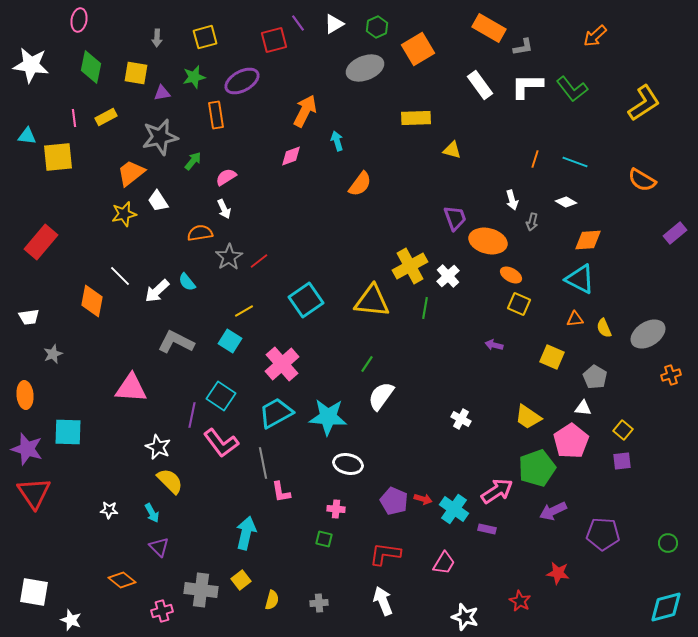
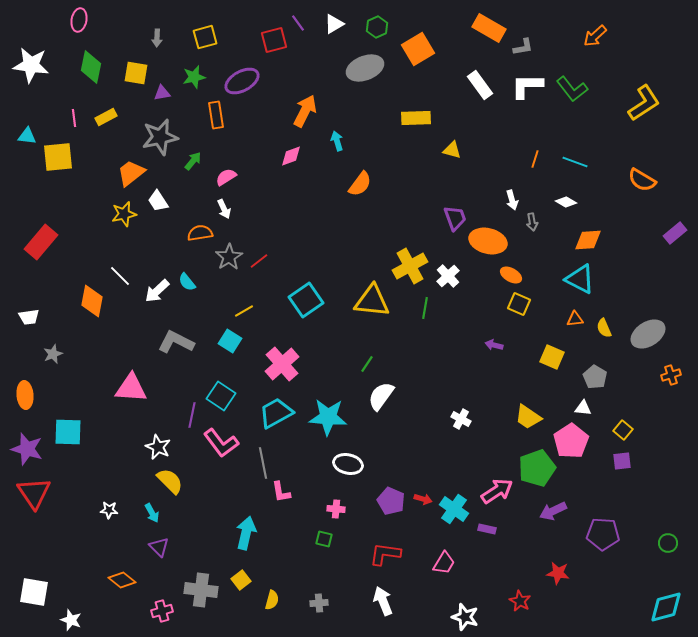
gray arrow at (532, 222): rotated 24 degrees counterclockwise
purple pentagon at (394, 501): moved 3 px left
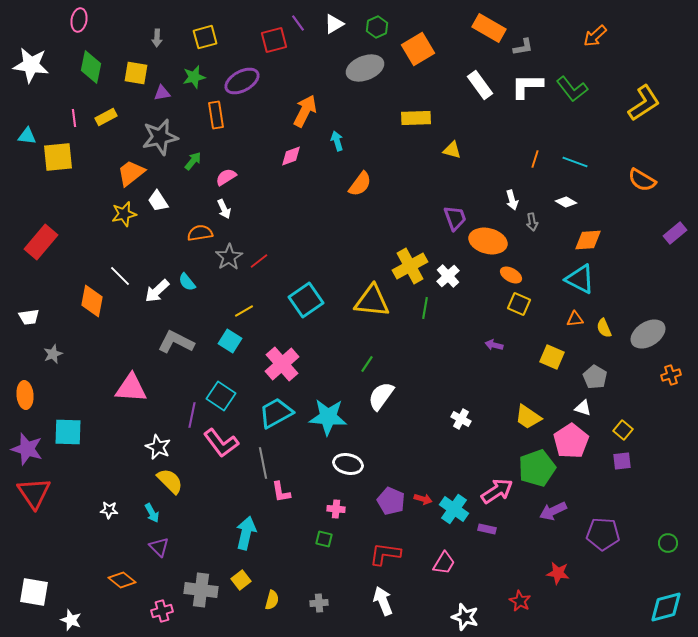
white triangle at (583, 408): rotated 12 degrees clockwise
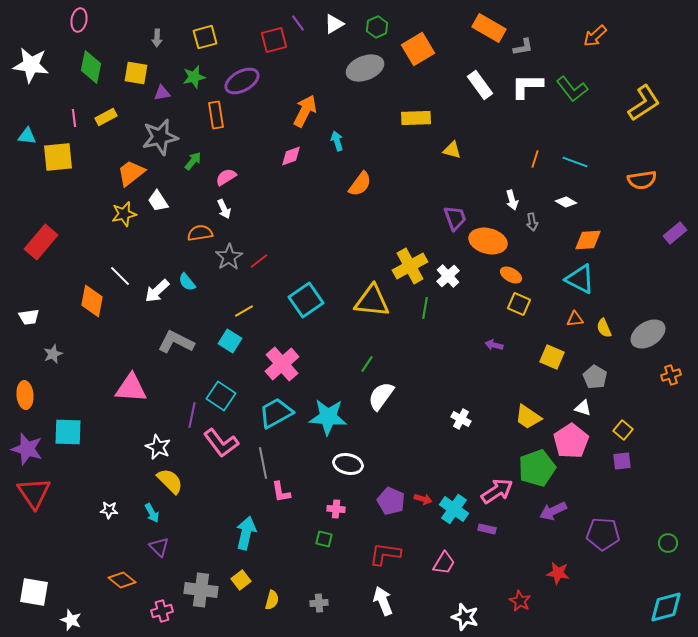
orange semicircle at (642, 180): rotated 40 degrees counterclockwise
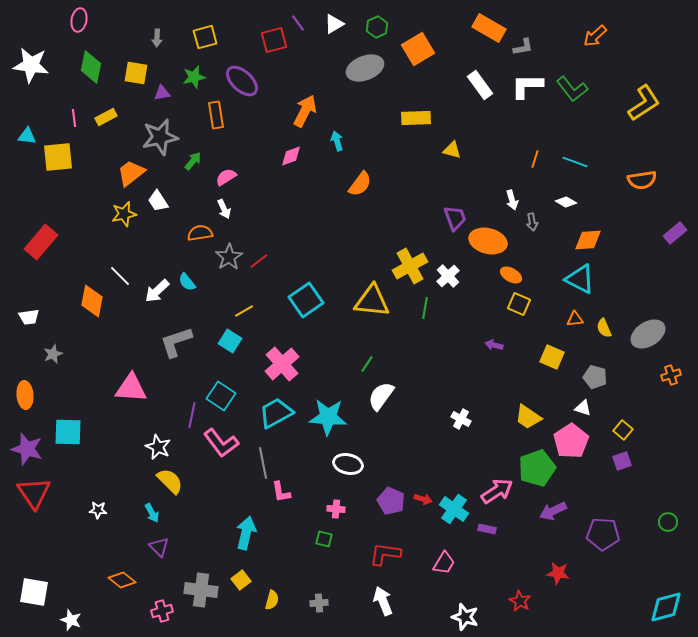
purple ellipse at (242, 81): rotated 72 degrees clockwise
gray L-shape at (176, 342): rotated 45 degrees counterclockwise
gray pentagon at (595, 377): rotated 15 degrees counterclockwise
purple square at (622, 461): rotated 12 degrees counterclockwise
white star at (109, 510): moved 11 px left
green circle at (668, 543): moved 21 px up
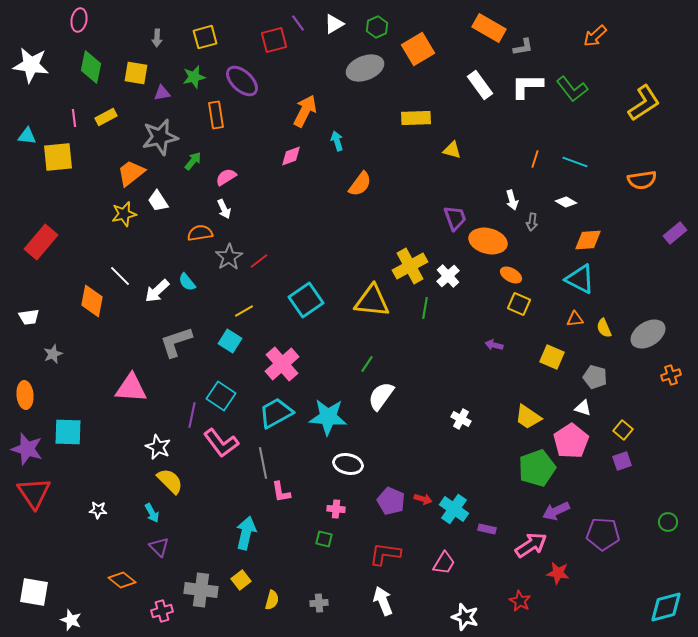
gray arrow at (532, 222): rotated 18 degrees clockwise
pink arrow at (497, 491): moved 34 px right, 54 px down
purple arrow at (553, 511): moved 3 px right
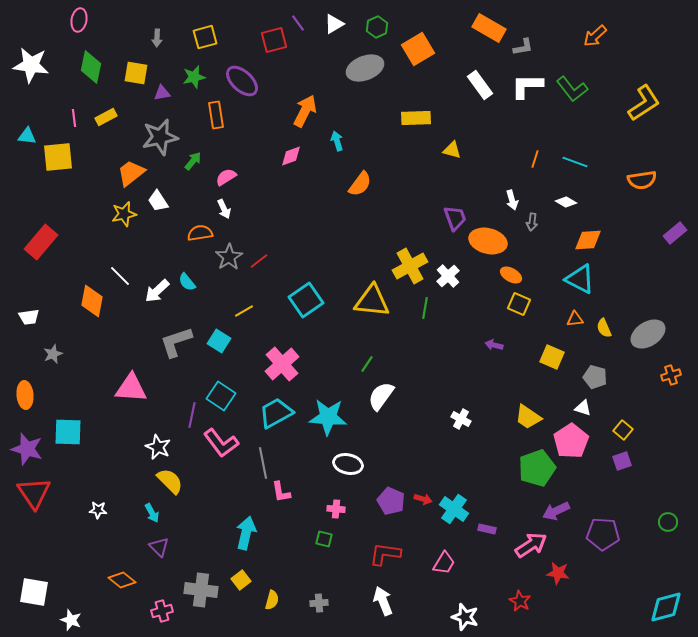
cyan square at (230, 341): moved 11 px left
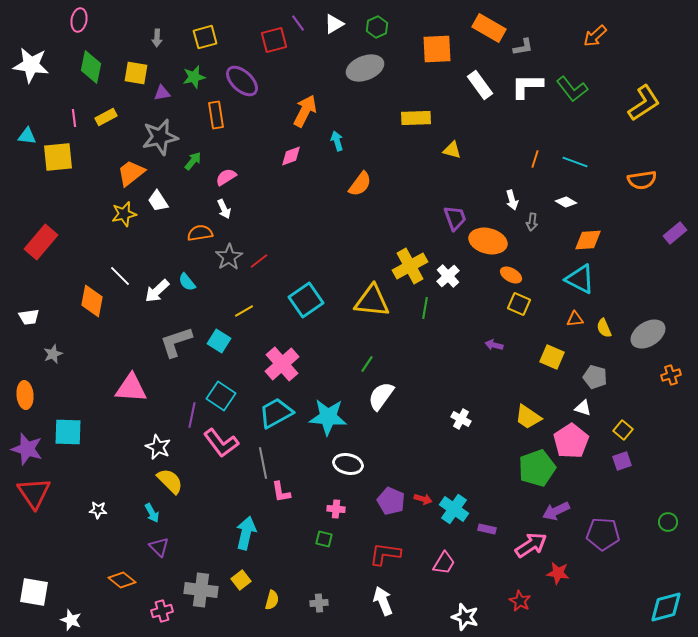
orange square at (418, 49): moved 19 px right; rotated 28 degrees clockwise
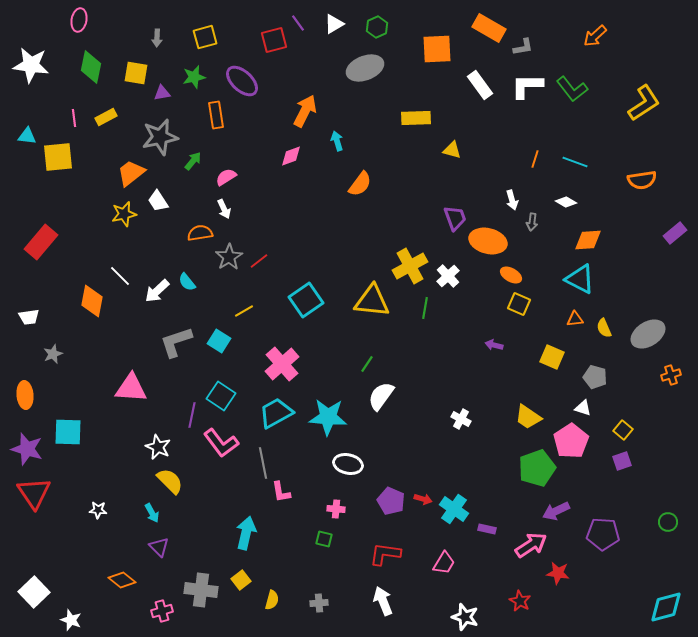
white square at (34, 592): rotated 36 degrees clockwise
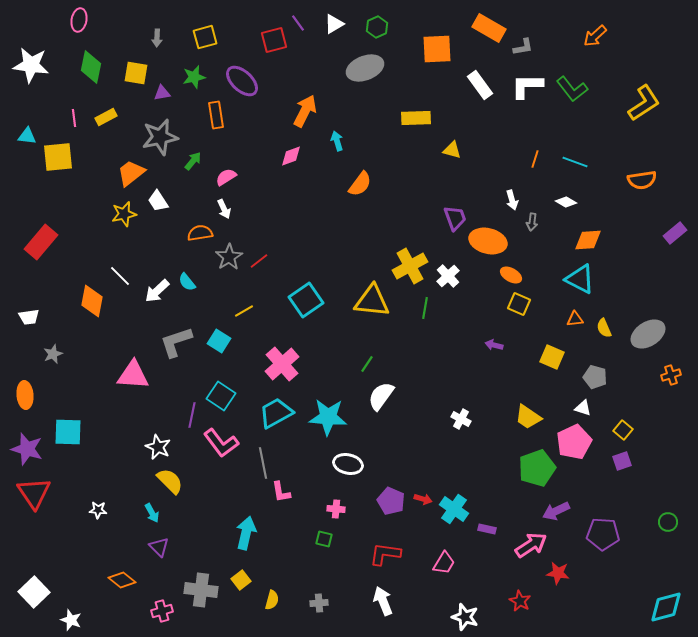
pink triangle at (131, 388): moved 2 px right, 13 px up
pink pentagon at (571, 441): moved 3 px right, 1 px down; rotated 8 degrees clockwise
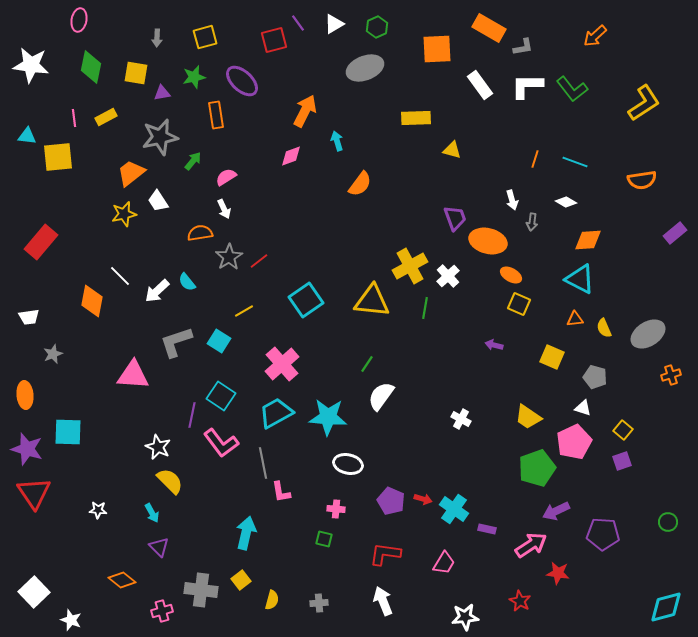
white star at (465, 617): rotated 24 degrees counterclockwise
